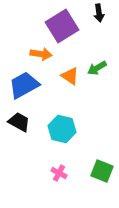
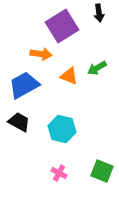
orange triangle: moved 1 px left; rotated 12 degrees counterclockwise
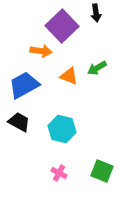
black arrow: moved 3 px left
purple square: rotated 12 degrees counterclockwise
orange arrow: moved 3 px up
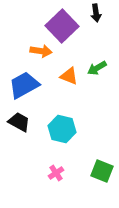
pink cross: moved 3 px left; rotated 28 degrees clockwise
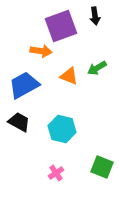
black arrow: moved 1 px left, 3 px down
purple square: moved 1 px left; rotated 24 degrees clockwise
green square: moved 4 px up
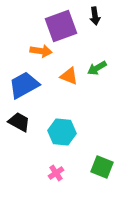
cyan hexagon: moved 3 px down; rotated 8 degrees counterclockwise
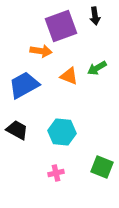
black trapezoid: moved 2 px left, 8 px down
pink cross: rotated 21 degrees clockwise
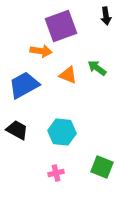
black arrow: moved 11 px right
green arrow: rotated 66 degrees clockwise
orange triangle: moved 1 px left, 1 px up
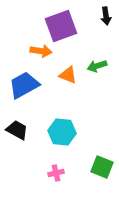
green arrow: moved 2 px up; rotated 54 degrees counterclockwise
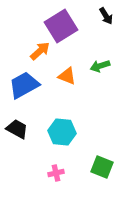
black arrow: rotated 24 degrees counterclockwise
purple square: rotated 12 degrees counterclockwise
orange arrow: moved 1 px left; rotated 50 degrees counterclockwise
green arrow: moved 3 px right
orange triangle: moved 1 px left, 1 px down
black trapezoid: moved 1 px up
